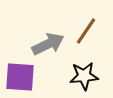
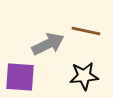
brown line: rotated 68 degrees clockwise
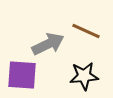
brown line: rotated 12 degrees clockwise
purple square: moved 2 px right, 2 px up
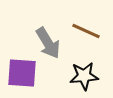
gray arrow: moved 1 px up; rotated 84 degrees clockwise
purple square: moved 2 px up
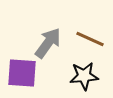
brown line: moved 4 px right, 8 px down
gray arrow: rotated 112 degrees counterclockwise
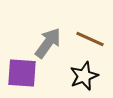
black star: rotated 16 degrees counterclockwise
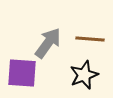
brown line: rotated 20 degrees counterclockwise
black star: moved 1 px up
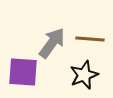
gray arrow: moved 4 px right
purple square: moved 1 px right, 1 px up
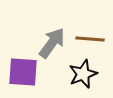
black star: moved 1 px left, 1 px up
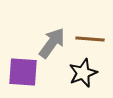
black star: moved 1 px up
